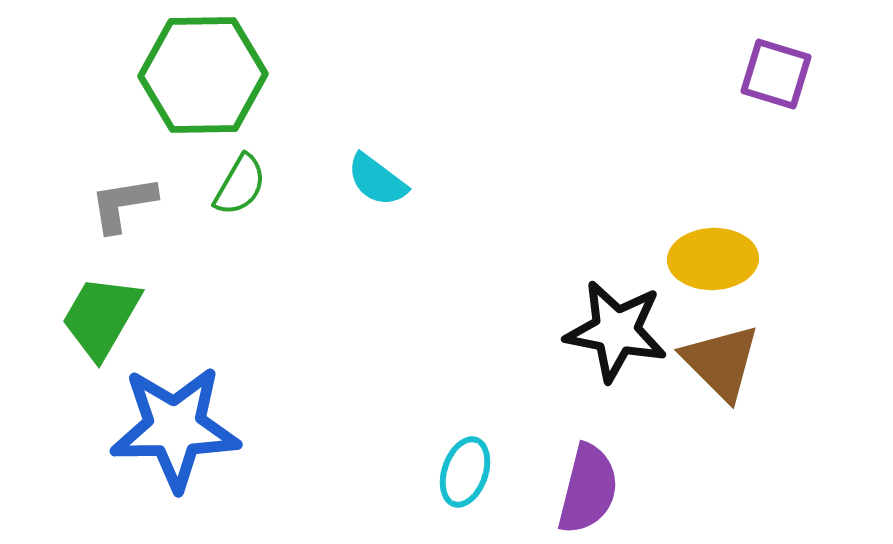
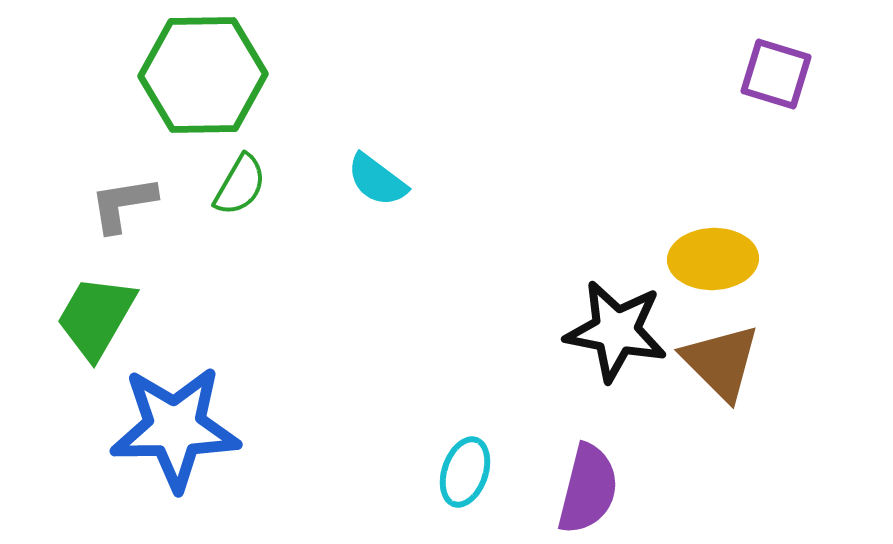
green trapezoid: moved 5 px left
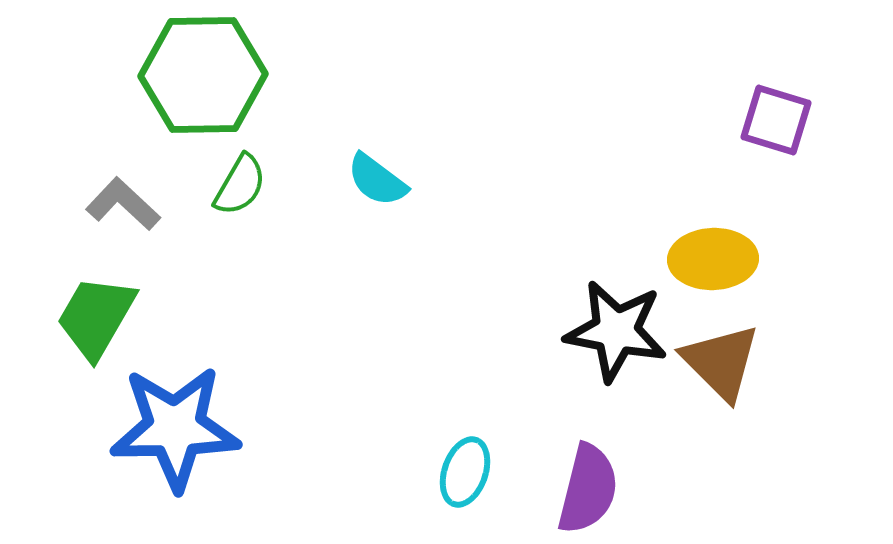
purple square: moved 46 px down
gray L-shape: rotated 52 degrees clockwise
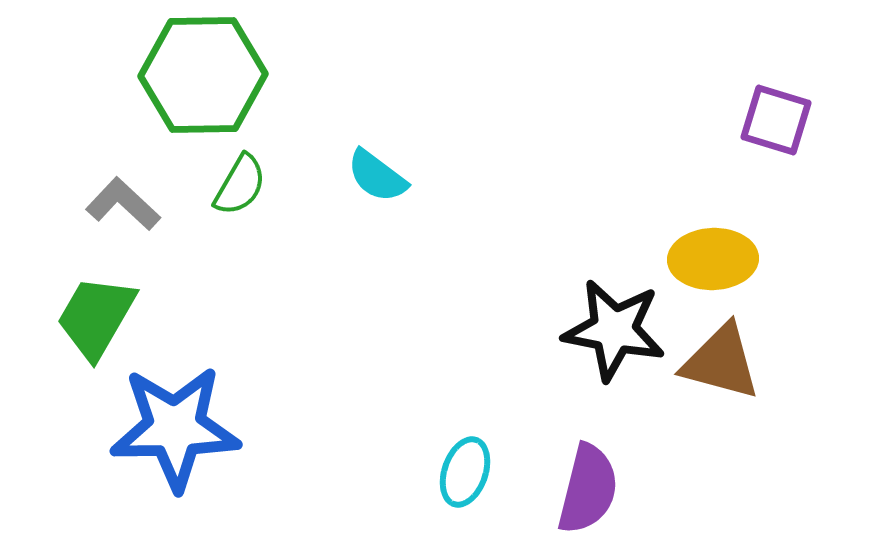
cyan semicircle: moved 4 px up
black star: moved 2 px left, 1 px up
brown triangle: rotated 30 degrees counterclockwise
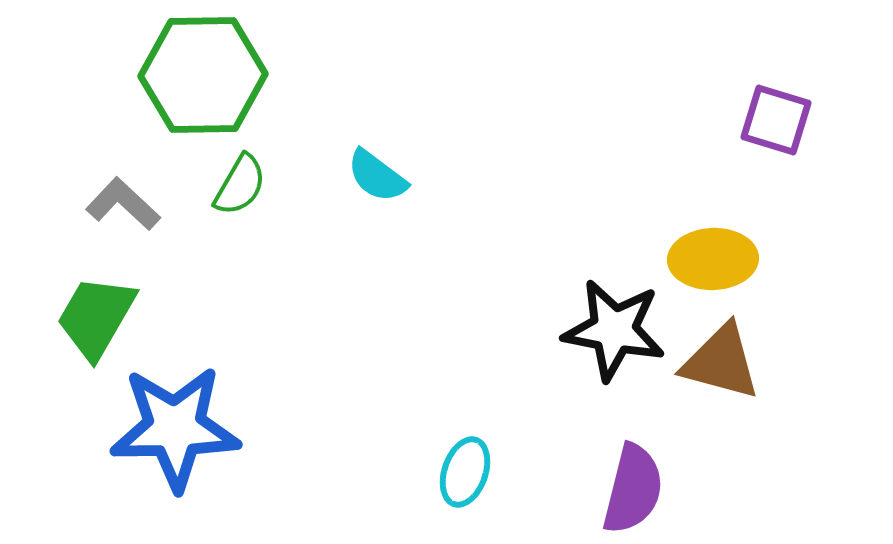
purple semicircle: moved 45 px right
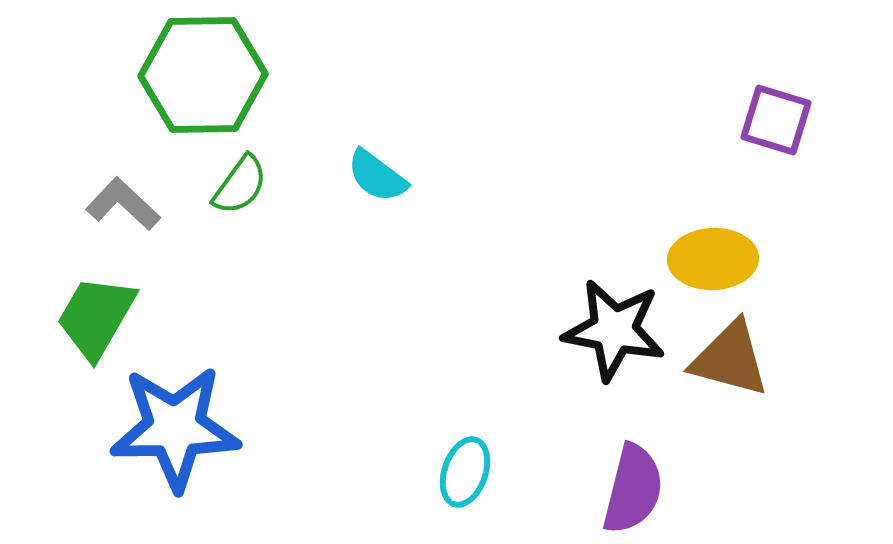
green semicircle: rotated 6 degrees clockwise
brown triangle: moved 9 px right, 3 px up
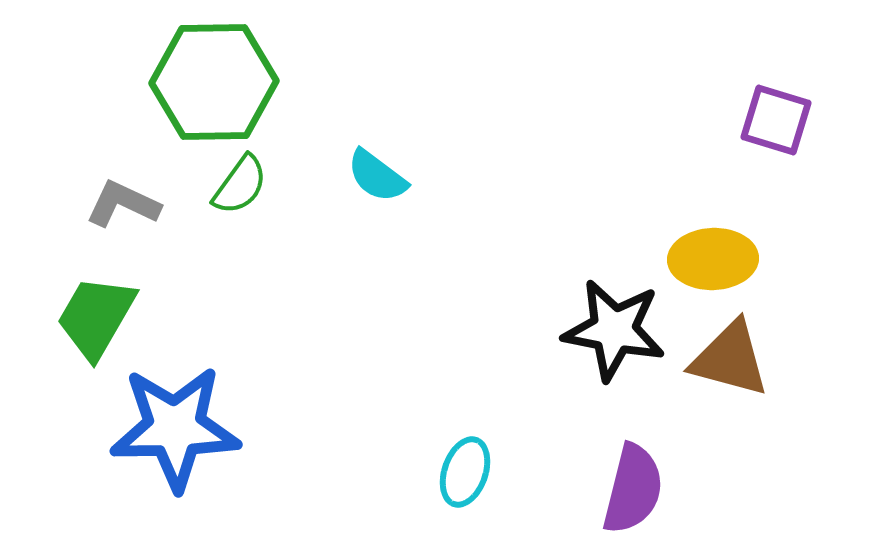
green hexagon: moved 11 px right, 7 px down
gray L-shape: rotated 18 degrees counterclockwise
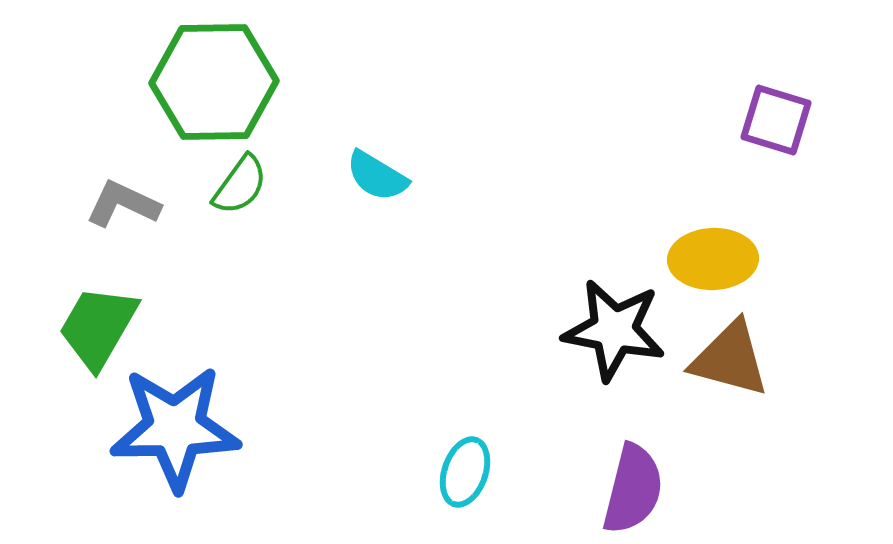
cyan semicircle: rotated 6 degrees counterclockwise
green trapezoid: moved 2 px right, 10 px down
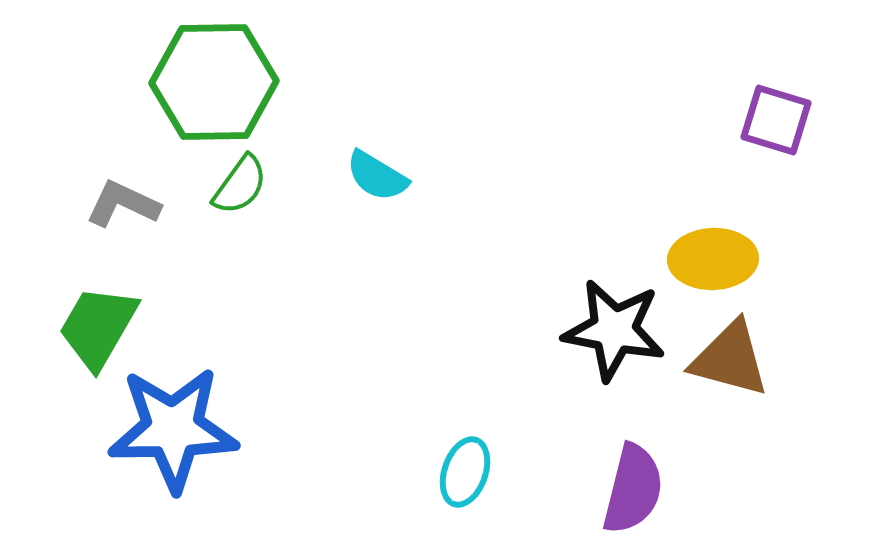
blue star: moved 2 px left, 1 px down
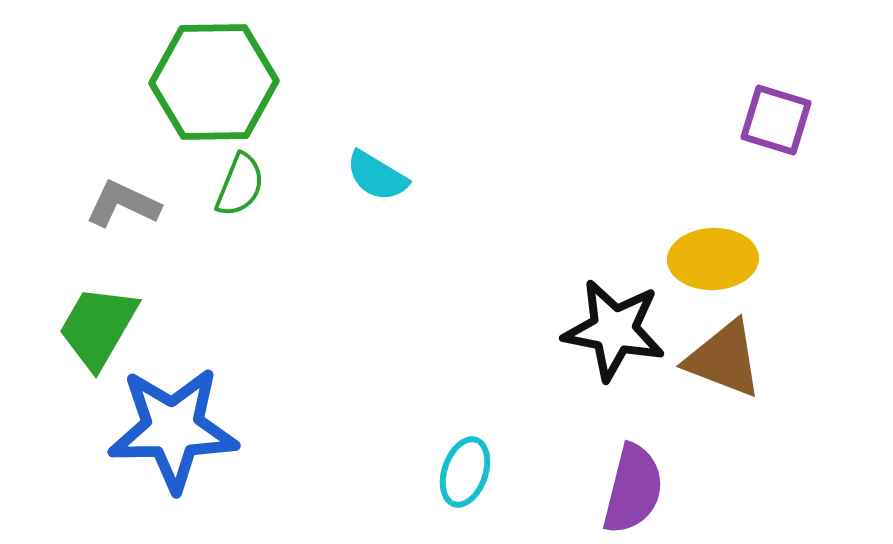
green semicircle: rotated 14 degrees counterclockwise
brown triangle: moved 6 px left; rotated 6 degrees clockwise
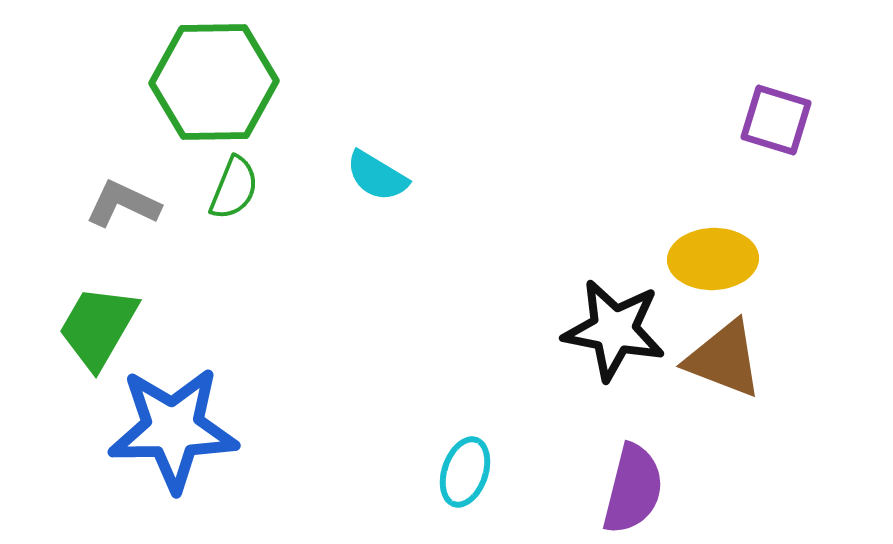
green semicircle: moved 6 px left, 3 px down
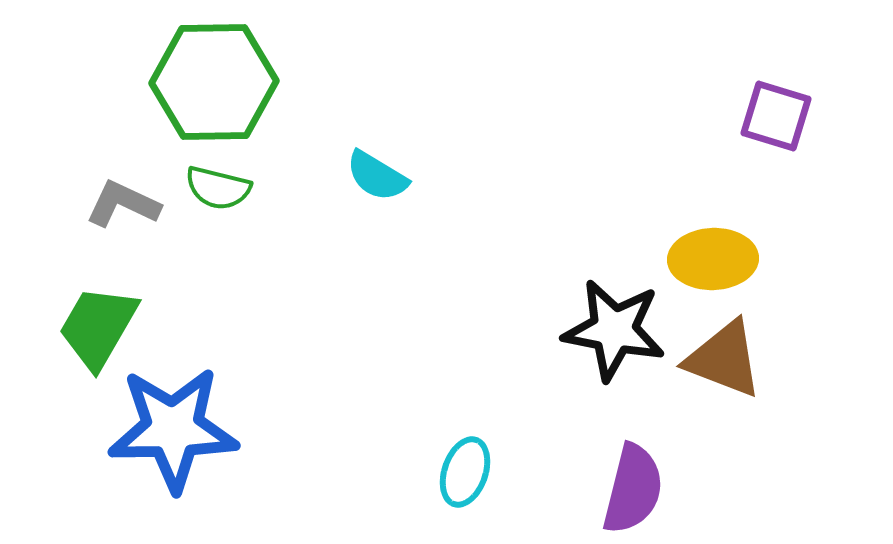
purple square: moved 4 px up
green semicircle: moved 16 px left; rotated 82 degrees clockwise
